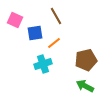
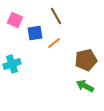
cyan cross: moved 31 px left
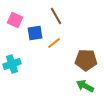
brown pentagon: rotated 15 degrees clockwise
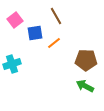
pink square: rotated 28 degrees clockwise
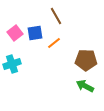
pink square: moved 13 px down
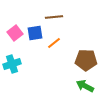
brown line: moved 2 px left, 1 px down; rotated 66 degrees counterclockwise
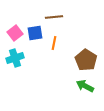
orange line: rotated 40 degrees counterclockwise
brown pentagon: rotated 30 degrees clockwise
cyan cross: moved 3 px right, 6 px up
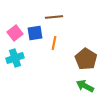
brown pentagon: moved 1 px up
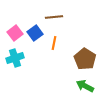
blue square: rotated 28 degrees counterclockwise
brown pentagon: moved 1 px left
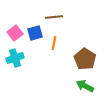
blue square: rotated 21 degrees clockwise
